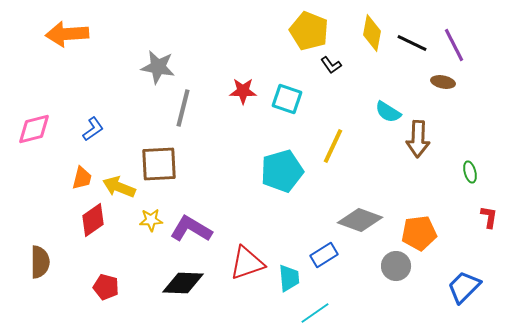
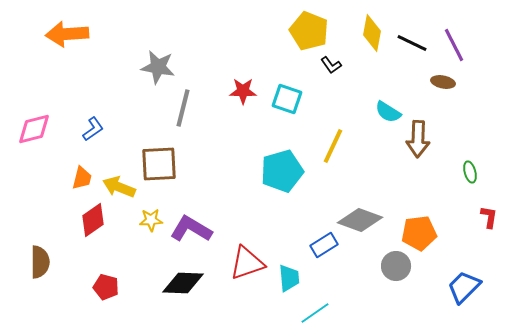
blue rectangle: moved 10 px up
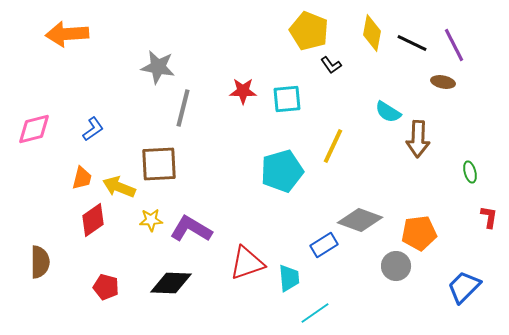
cyan square: rotated 24 degrees counterclockwise
black diamond: moved 12 px left
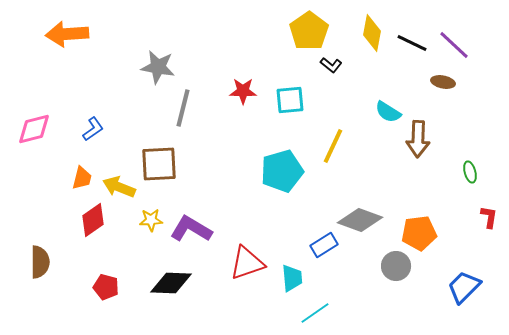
yellow pentagon: rotated 15 degrees clockwise
purple line: rotated 20 degrees counterclockwise
black L-shape: rotated 15 degrees counterclockwise
cyan square: moved 3 px right, 1 px down
cyan trapezoid: moved 3 px right
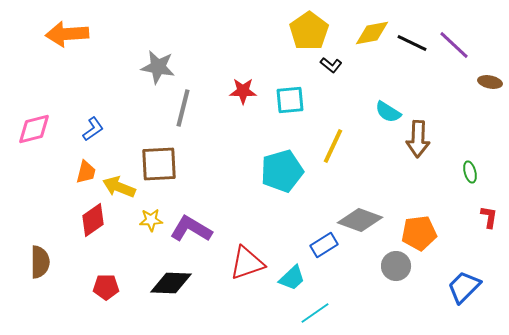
yellow diamond: rotated 69 degrees clockwise
brown ellipse: moved 47 px right
orange trapezoid: moved 4 px right, 6 px up
cyan trapezoid: rotated 52 degrees clockwise
red pentagon: rotated 15 degrees counterclockwise
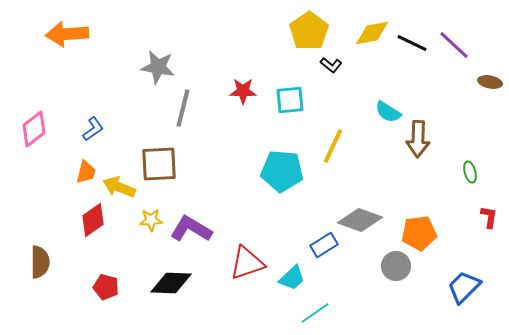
pink diamond: rotated 24 degrees counterclockwise
cyan pentagon: rotated 21 degrees clockwise
red pentagon: rotated 15 degrees clockwise
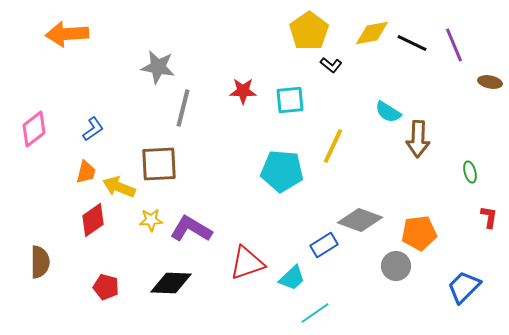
purple line: rotated 24 degrees clockwise
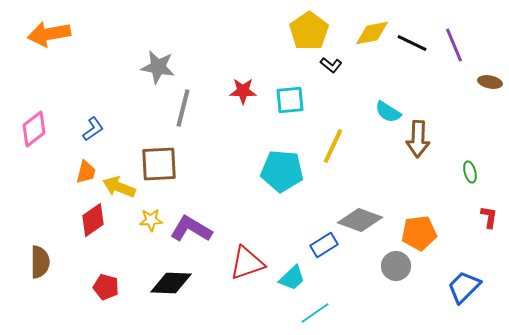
orange arrow: moved 18 px left; rotated 6 degrees counterclockwise
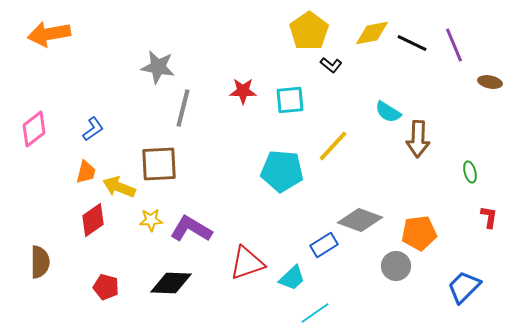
yellow line: rotated 18 degrees clockwise
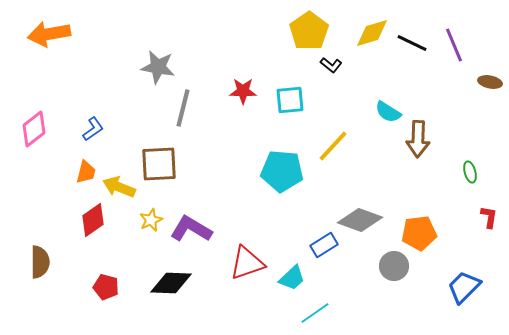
yellow diamond: rotated 6 degrees counterclockwise
yellow star: rotated 20 degrees counterclockwise
gray circle: moved 2 px left
